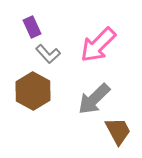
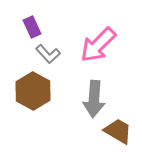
gray arrow: rotated 42 degrees counterclockwise
brown trapezoid: rotated 32 degrees counterclockwise
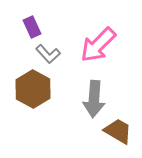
brown hexagon: moved 2 px up
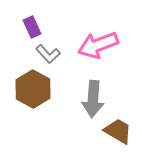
pink arrow: rotated 24 degrees clockwise
gray arrow: moved 1 px left
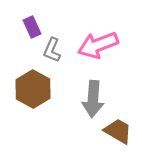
gray L-shape: moved 4 px right, 4 px up; rotated 65 degrees clockwise
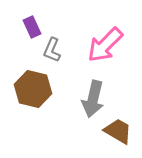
pink arrow: moved 7 px right; rotated 24 degrees counterclockwise
brown hexagon: rotated 15 degrees counterclockwise
gray arrow: rotated 9 degrees clockwise
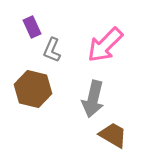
brown trapezoid: moved 5 px left, 4 px down
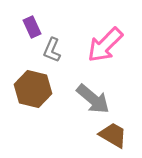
gray arrow: rotated 63 degrees counterclockwise
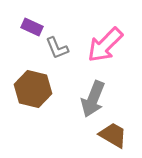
purple rectangle: rotated 40 degrees counterclockwise
gray L-shape: moved 5 px right, 2 px up; rotated 45 degrees counterclockwise
gray arrow: rotated 72 degrees clockwise
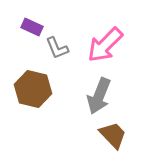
gray arrow: moved 6 px right, 3 px up
brown trapezoid: rotated 16 degrees clockwise
